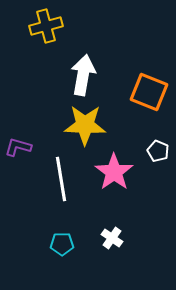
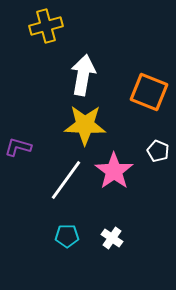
pink star: moved 1 px up
white line: moved 5 px right, 1 px down; rotated 45 degrees clockwise
cyan pentagon: moved 5 px right, 8 px up
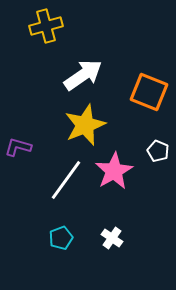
white arrow: rotated 45 degrees clockwise
yellow star: rotated 24 degrees counterclockwise
pink star: rotated 6 degrees clockwise
cyan pentagon: moved 6 px left, 2 px down; rotated 20 degrees counterclockwise
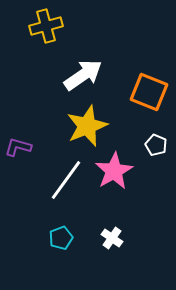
yellow star: moved 2 px right, 1 px down
white pentagon: moved 2 px left, 6 px up
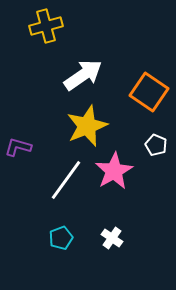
orange square: rotated 12 degrees clockwise
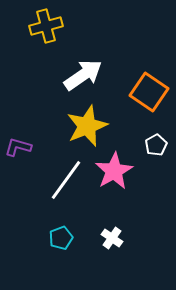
white pentagon: rotated 20 degrees clockwise
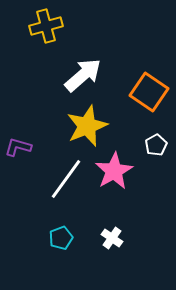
white arrow: rotated 6 degrees counterclockwise
white line: moved 1 px up
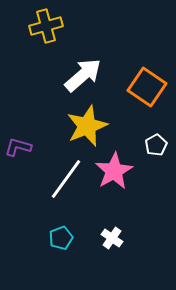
orange square: moved 2 px left, 5 px up
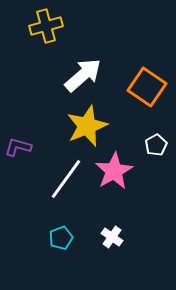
white cross: moved 1 px up
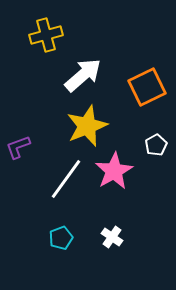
yellow cross: moved 9 px down
orange square: rotated 30 degrees clockwise
purple L-shape: rotated 36 degrees counterclockwise
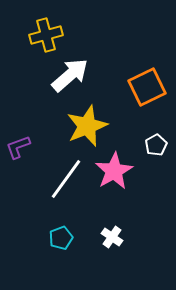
white arrow: moved 13 px left
